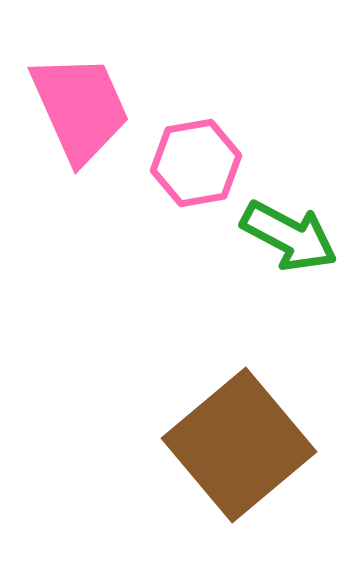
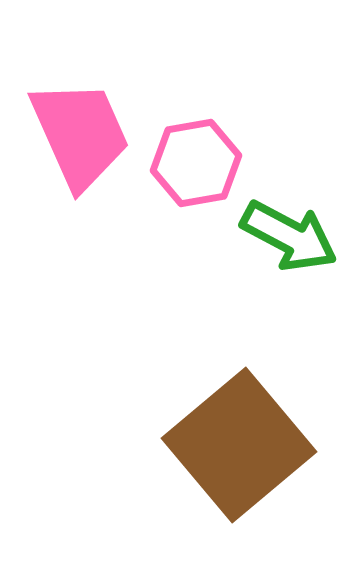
pink trapezoid: moved 26 px down
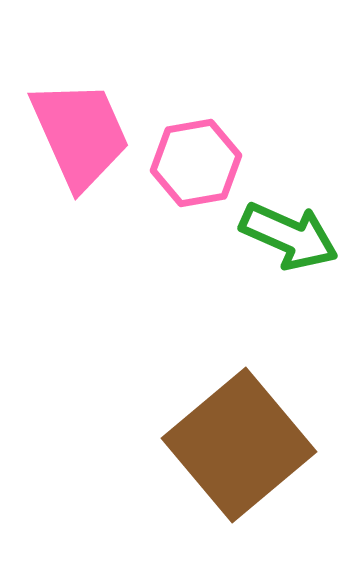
green arrow: rotated 4 degrees counterclockwise
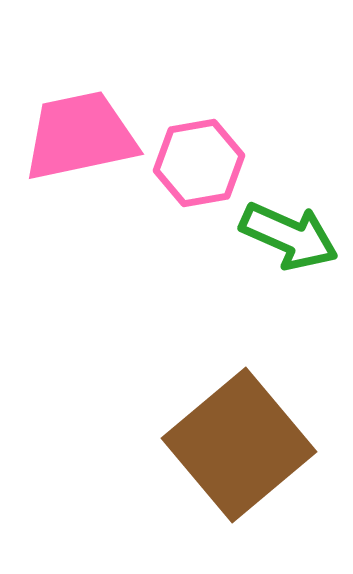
pink trapezoid: moved 2 px down; rotated 78 degrees counterclockwise
pink hexagon: moved 3 px right
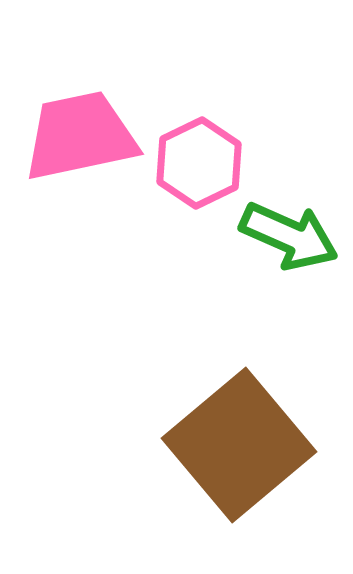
pink hexagon: rotated 16 degrees counterclockwise
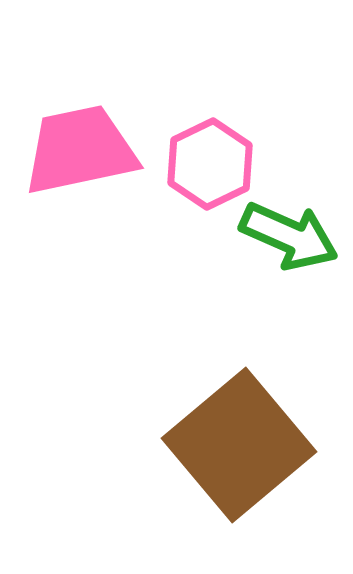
pink trapezoid: moved 14 px down
pink hexagon: moved 11 px right, 1 px down
